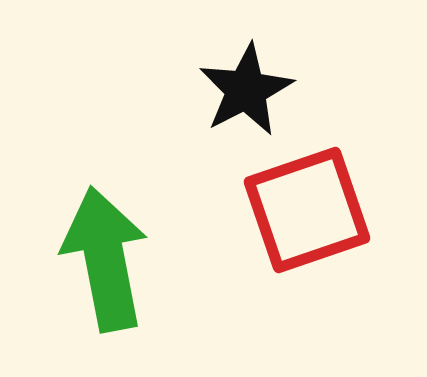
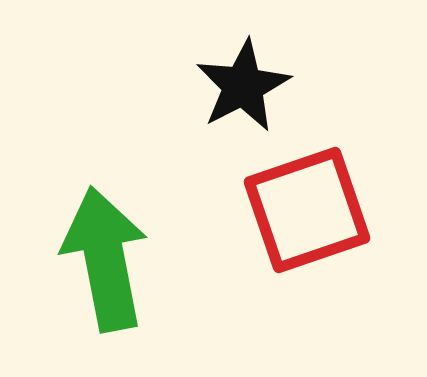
black star: moved 3 px left, 4 px up
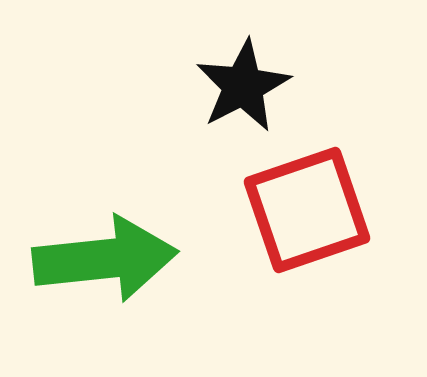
green arrow: rotated 95 degrees clockwise
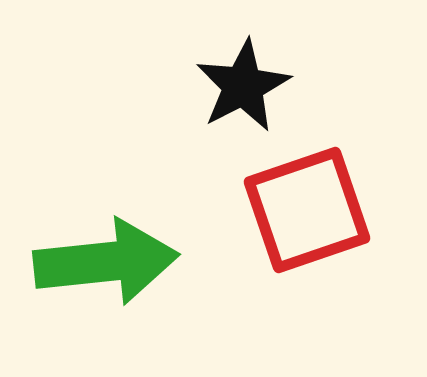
green arrow: moved 1 px right, 3 px down
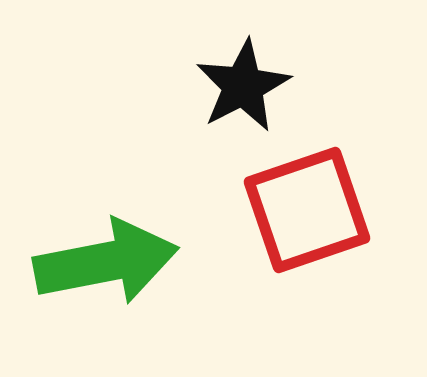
green arrow: rotated 5 degrees counterclockwise
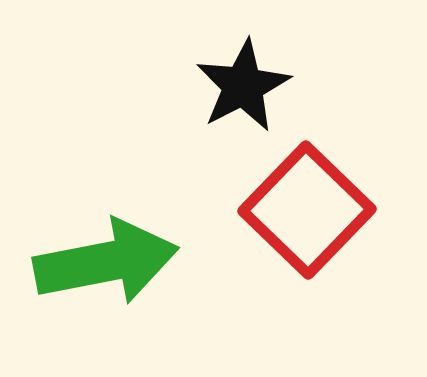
red square: rotated 27 degrees counterclockwise
